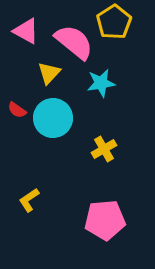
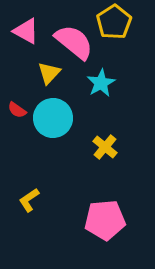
cyan star: rotated 20 degrees counterclockwise
yellow cross: moved 1 px right, 2 px up; rotated 20 degrees counterclockwise
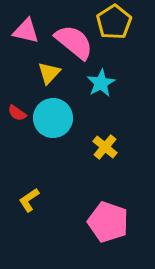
pink triangle: rotated 16 degrees counterclockwise
red semicircle: moved 3 px down
pink pentagon: moved 3 px right, 2 px down; rotated 24 degrees clockwise
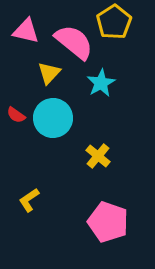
red semicircle: moved 1 px left, 2 px down
yellow cross: moved 7 px left, 9 px down
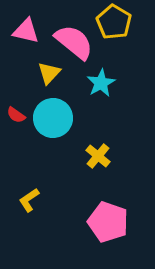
yellow pentagon: rotated 8 degrees counterclockwise
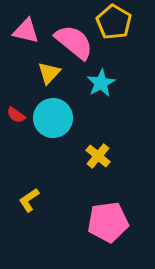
pink pentagon: rotated 27 degrees counterclockwise
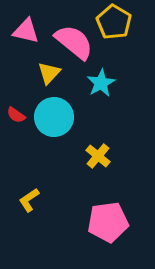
cyan circle: moved 1 px right, 1 px up
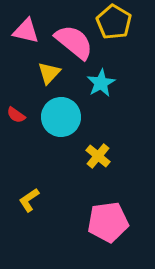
cyan circle: moved 7 px right
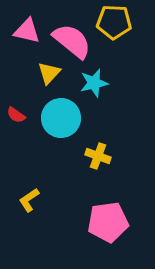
yellow pentagon: rotated 28 degrees counterclockwise
pink triangle: moved 1 px right
pink semicircle: moved 2 px left, 1 px up
cyan star: moved 7 px left; rotated 16 degrees clockwise
cyan circle: moved 1 px down
yellow cross: rotated 20 degrees counterclockwise
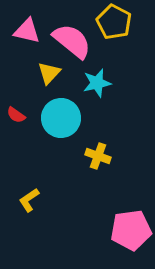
yellow pentagon: rotated 24 degrees clockwise
cyan star: moved 3 px right
pink pentagon: moved 23 px right, 8 px down
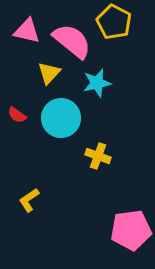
red semicircle: moved 1 px right
